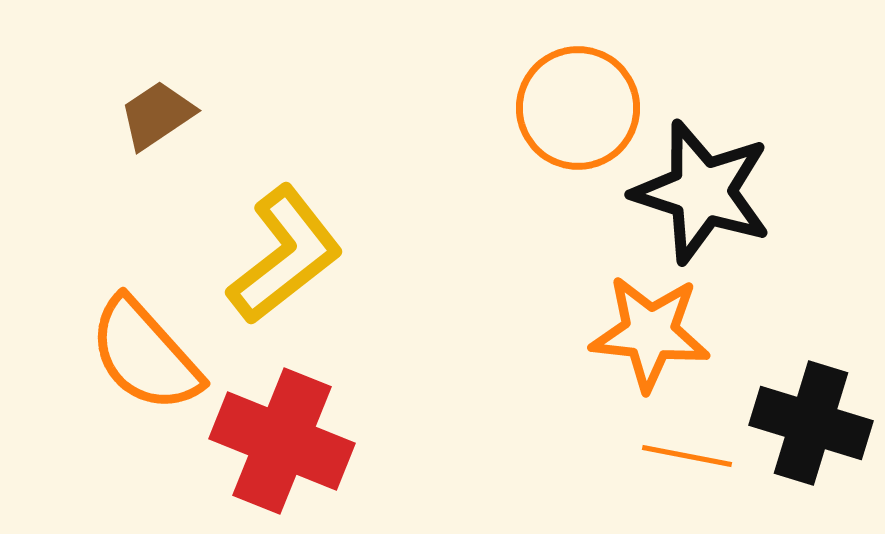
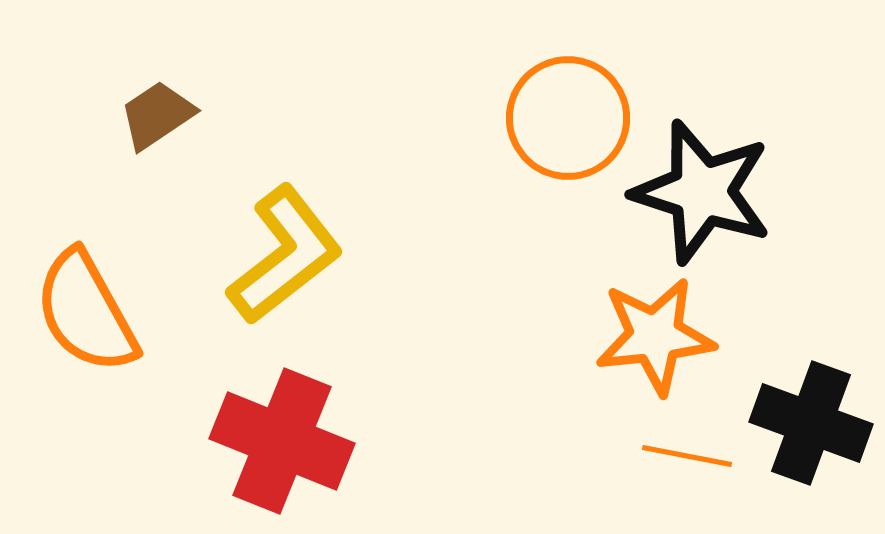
orange circle: moved 10 px left, 10 px down
orange star: moved 5 px right, 3 px down; rotated 12 degrees counterclockwise
orange semicircle: moved 59 px left, 43 px up; rotated 13 degrees clockwise
black cross: rotated 3 degrees clockwise
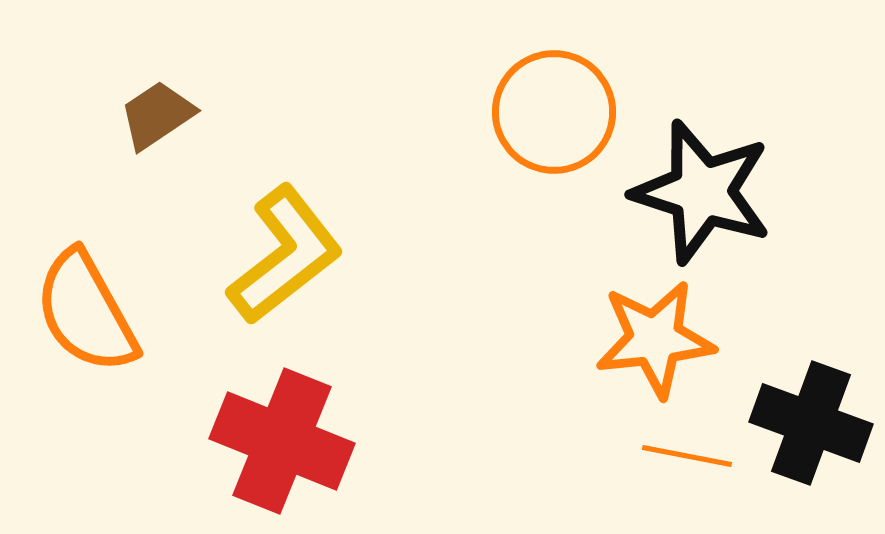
orange circle: moved 14 px left, 6 px up
orange star: moved 3 px down
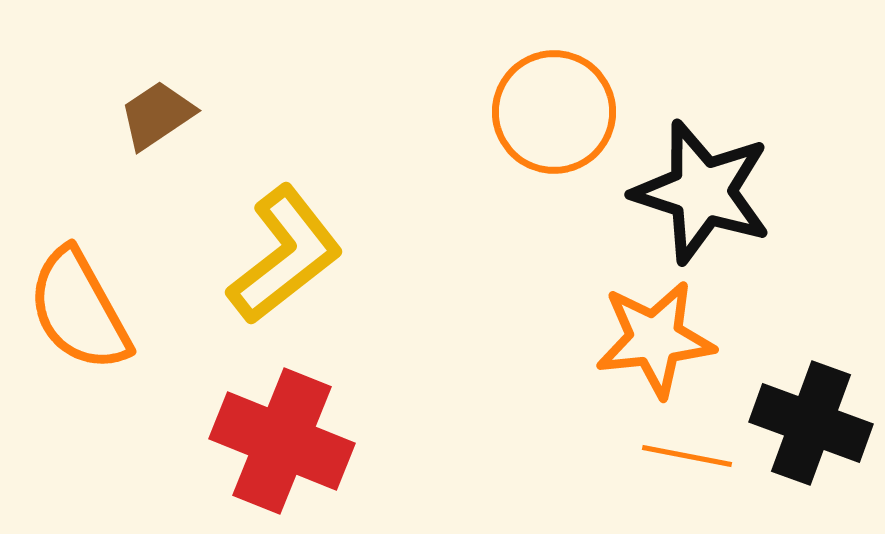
orange semicircle: moved 7 px left, 2 px up
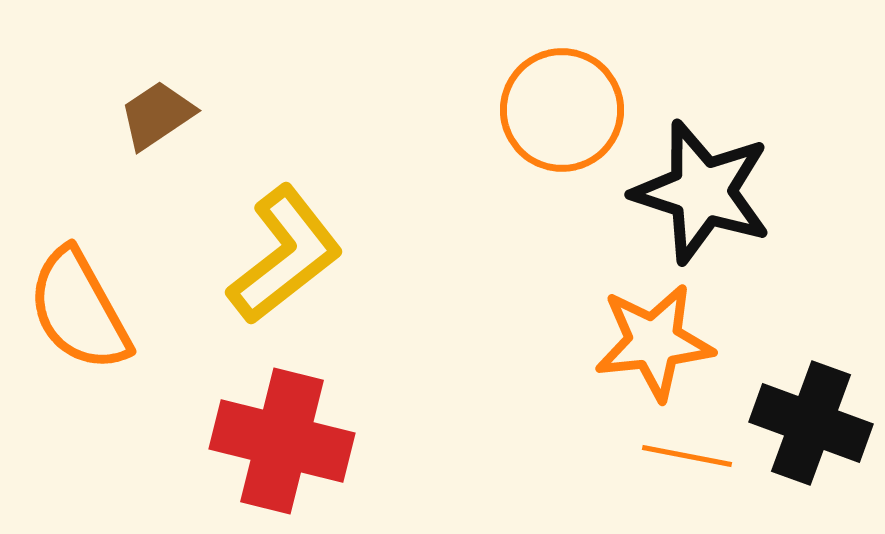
orange circle: moved 8 px right, 2 px up
orange star: moved 1 px left, 3 px down
red cross: rotated 8 degrees counterclockwise
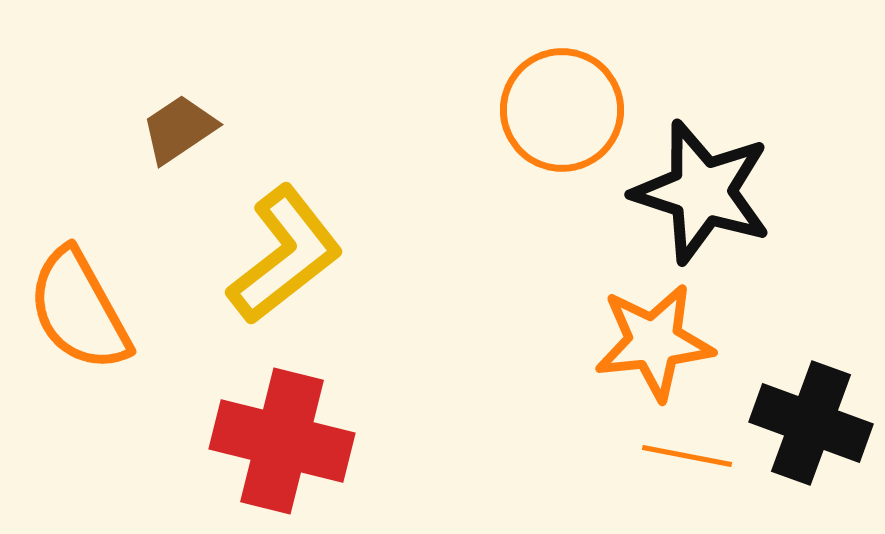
brown trapezoid: moved 22 px right, 14 px down
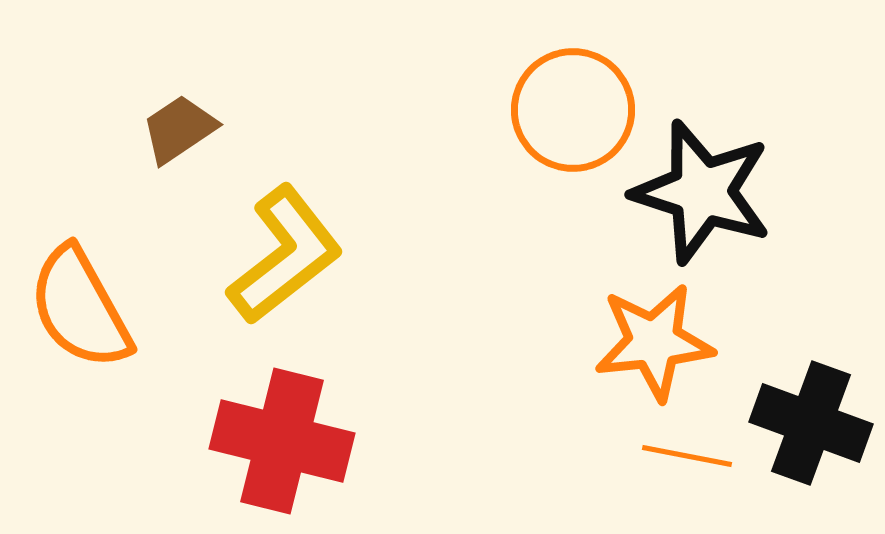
orange circle: moved 11 px right
orange semicircle: moved 1 px right, 2 px up
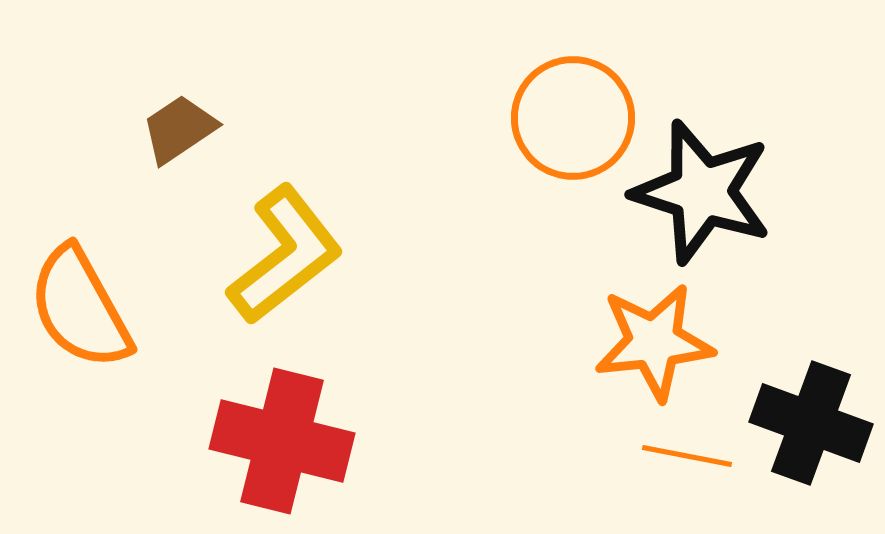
orange circle: moved 8 px down
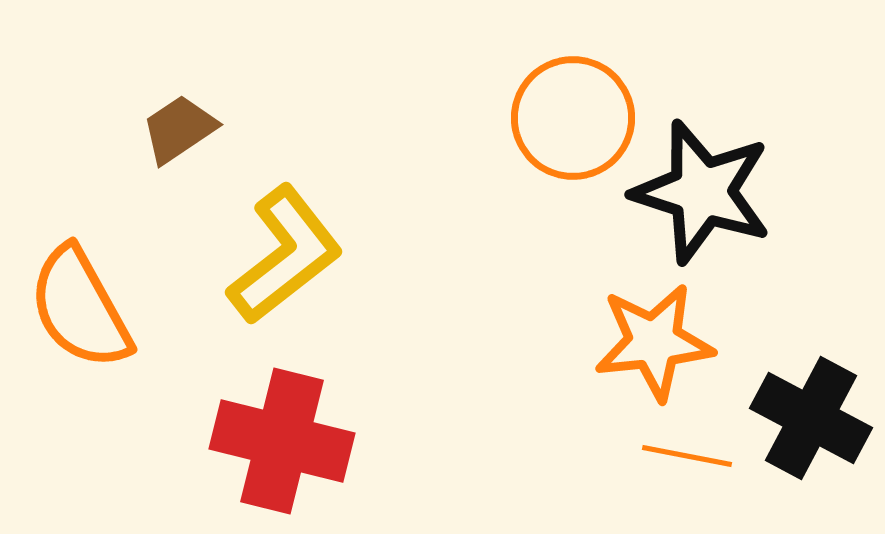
black cross: moved 5 px up; rotated 8 degrees clockwise
